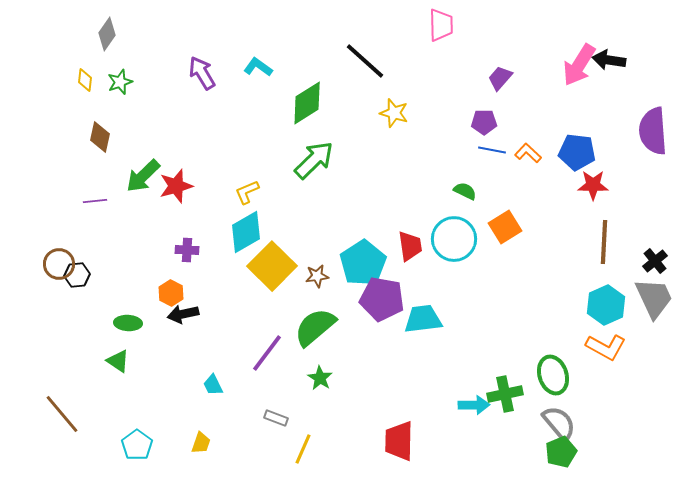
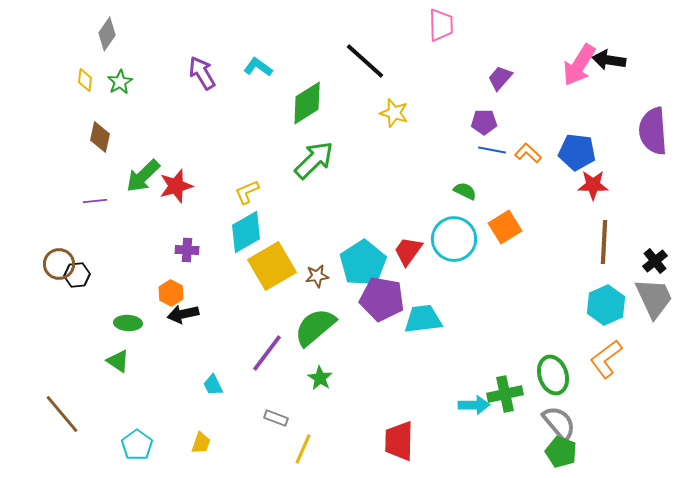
green star at (120, 82): rotated 10 degrees counterclockwise
red trapezoid at (410, 246): moved 2 px left, 5 px down; rotated 136 degrees counterclockwise
yellow square at (272, 266): rotated 15 degrees clockwise
orange L-shape at (606, 347): moved 12 px down; rotated 114 degrees clockwise
green pentagon at (561, 452): rotated 28 degrees counterclockwise
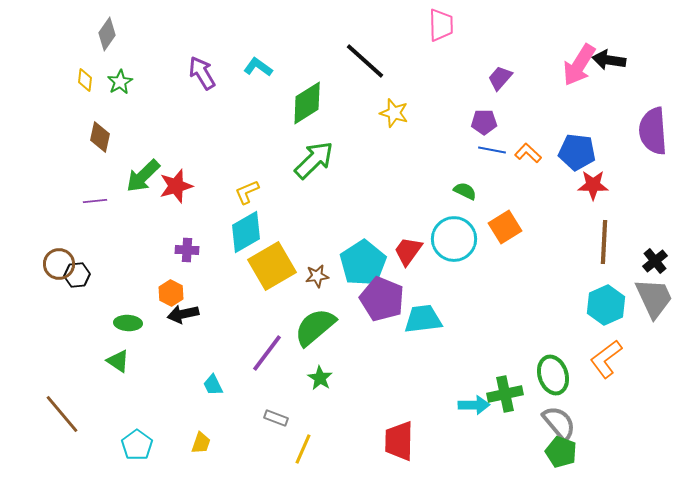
purple pentagon at (382, 299): rotated 12 degrees clockwise
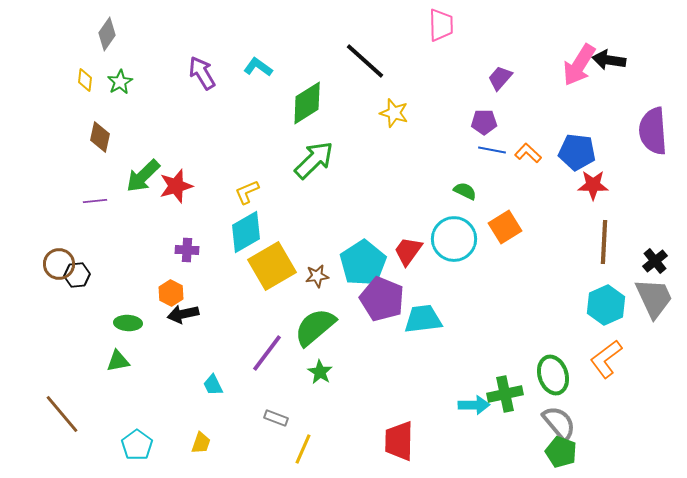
green triangle at (118, 361): rotated 45 degrees counterclockwise
green star at (320, 378): moved 6 px up
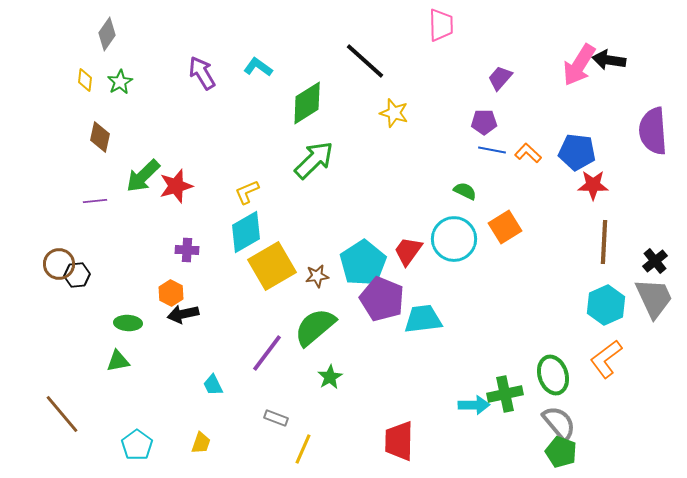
green star at (320, 372): moved 10 px right, 5 px down; rotated 10 degrees clockwise
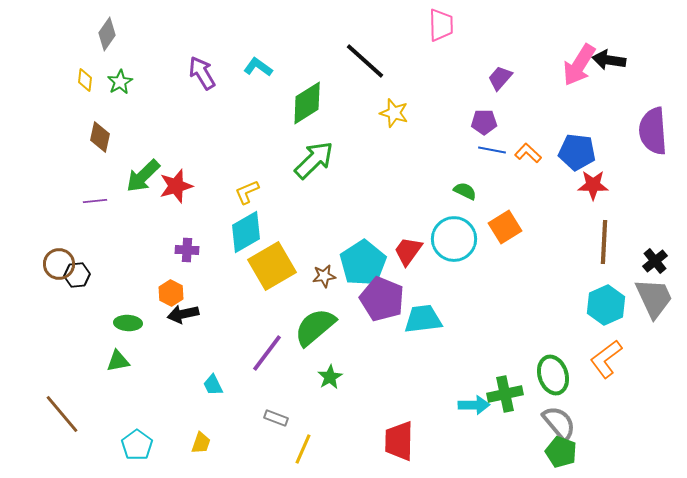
brown star at (317, 276): moved 7 px right
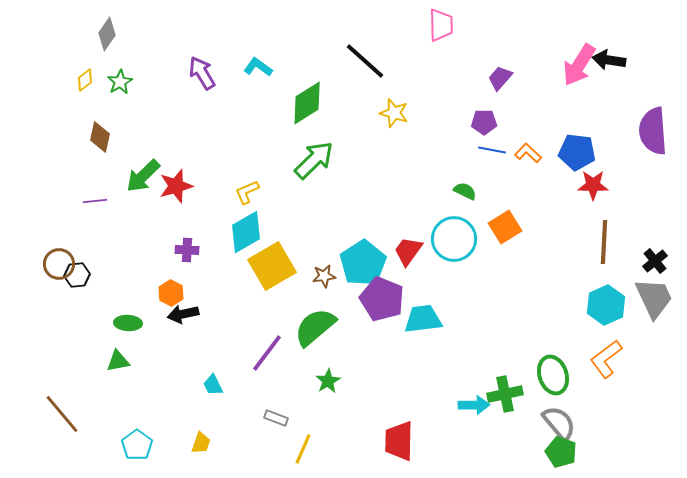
yellow diamond at (85, 80): rotated 45 degrees clockwise
green star at (330, 377): moved 2 px left, 4 px down
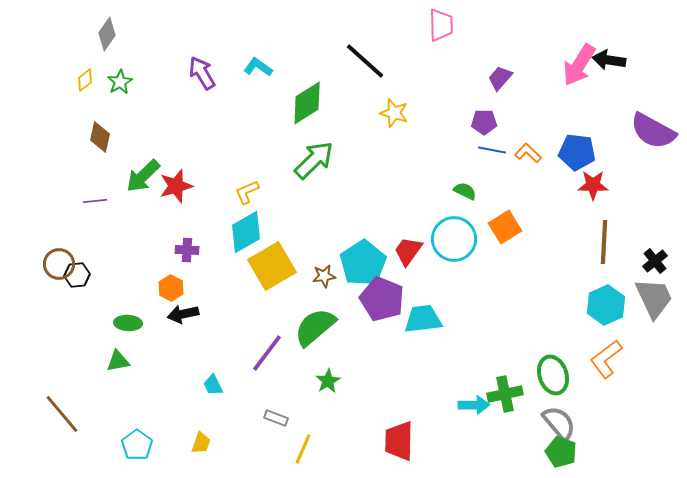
purple semicircle at (653, 131): rotated 57 degrees counterclockwise
orange hexagon at (171, 293): moved 5 px up
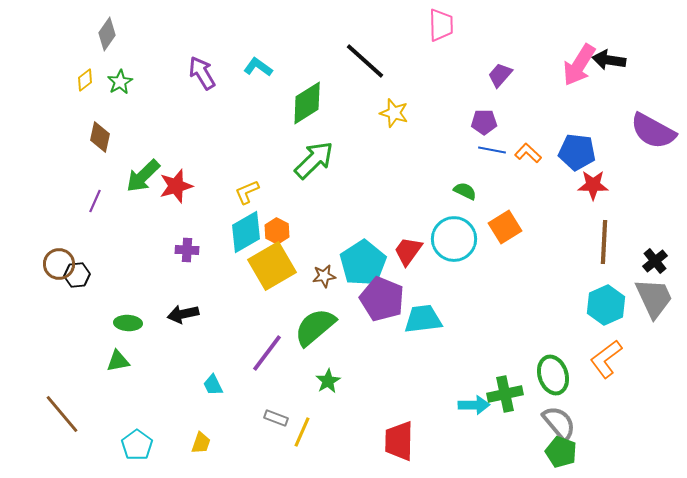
purple trapezoid at (500, 78): moved 3 px up
purple line at (95, 201): rotated 60 degrees counterclockwise
orange hexagon at (171, 288): moved 106 px right, 57 px up
yellow line at (303, 449): moved 1 px left, 17 px up
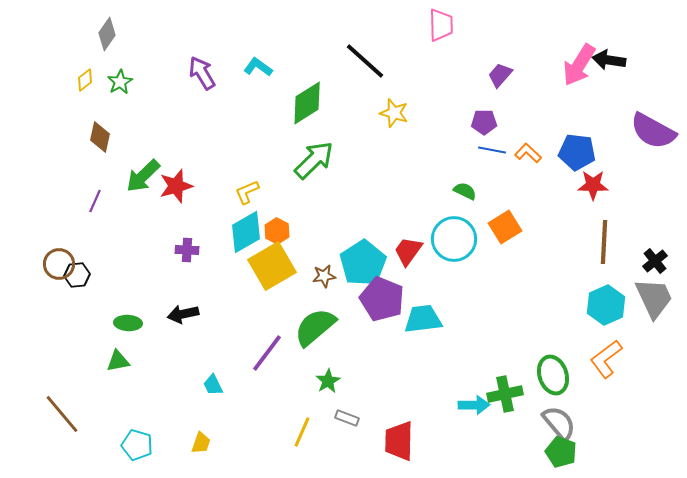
gray rectangle at (276, 418): moved 71 px right
cyan pentagon at (137, 445): rotated 20 degrees counterclockwise
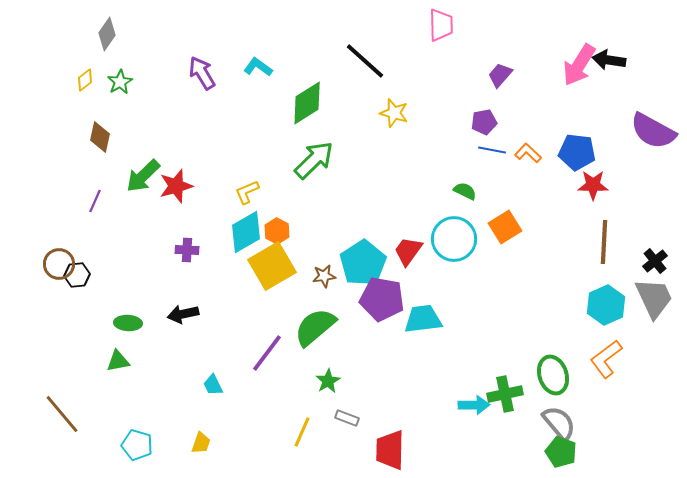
purple pentagon at (484, 122): rotated 10 degrees counterclockwise
purple pentagon at (382, 299): rotated 12 degrees counterclockwise
red trapezoid at (399, 441): moved 9 px left, 9 px down
